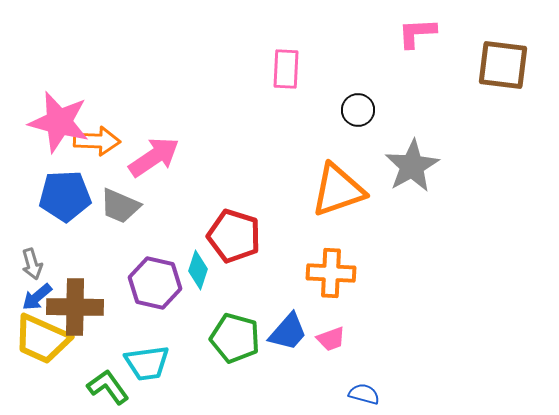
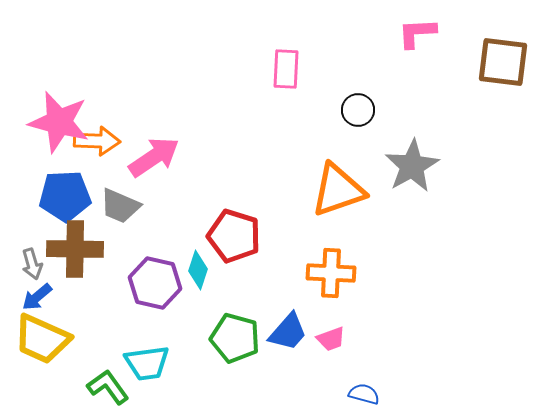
brown square: moved 3 px up
brown cross: moved 58 px up
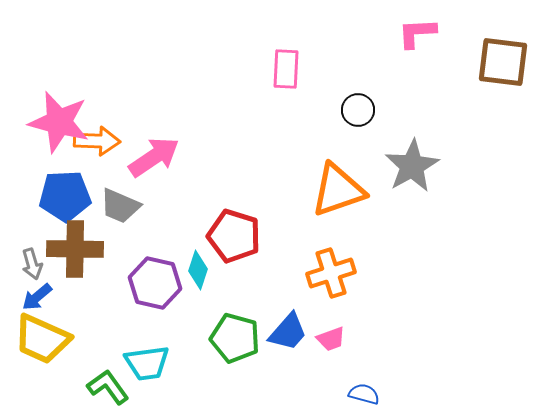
orange cross: rotated 21 degrees counterclockwise
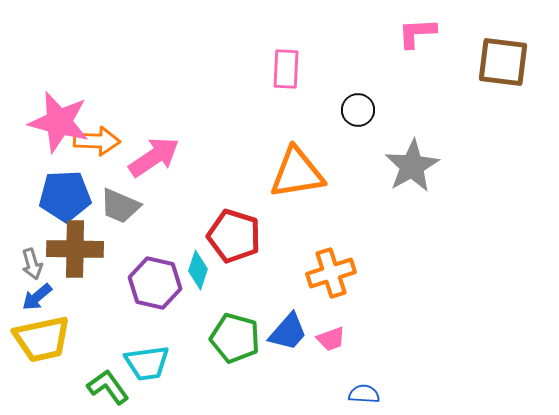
orange triangle: moved 41 px left, 17 px up; rotated 10 degrees clockwise
yellow trapezoid: rotated 36 degrees counterclockwise
blue semicircle: rotated 12 degrees counterclockwise
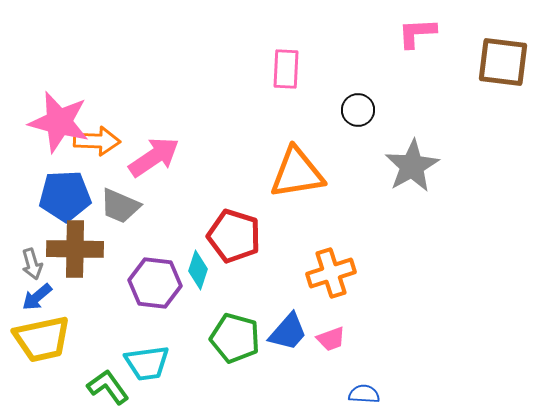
purple hexagon: rotated 6 degrees counterclockwise
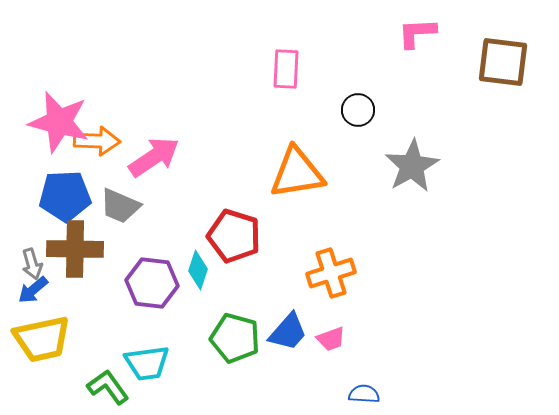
purple hexagon: moved 3 px left
blue arrow: moved 4 px left, 7 px up
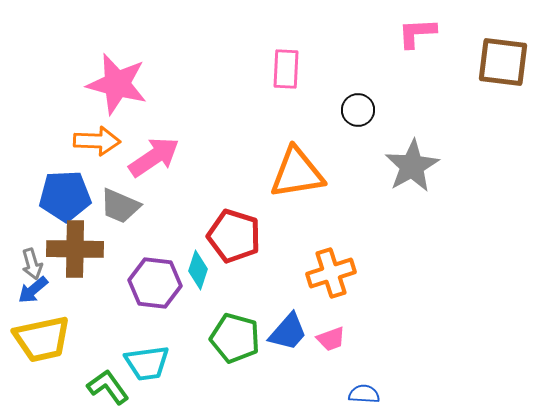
pink star: moved 58 px right, 38 px up
purple hexagon: moved 3 px right
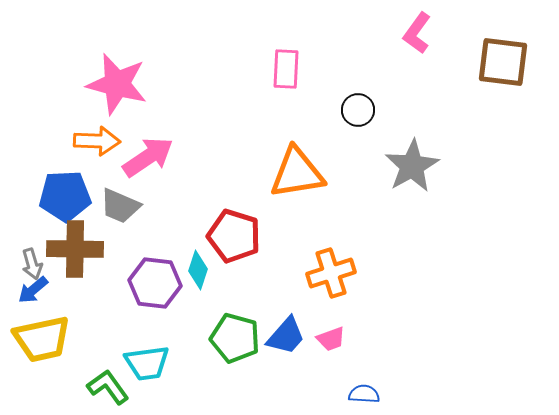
pink L-shape: rotated 51 degrees counterclockwise
pink arrow: moved 6 px left
blue trapezoid: moved 2 px left, 4 px down
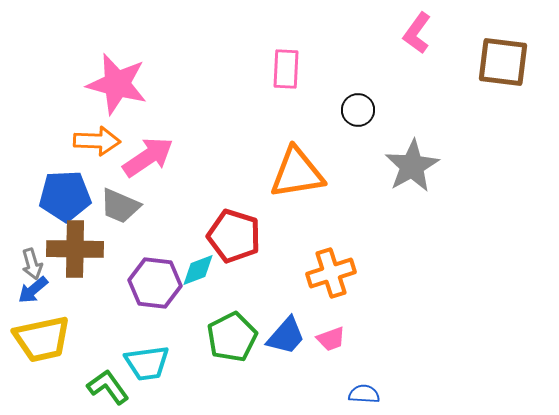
cyan diamond: rotated 51 degrees clockwise
green pentagon: moved 3 px left, 1 px up; rotated 30 degrees clockwise
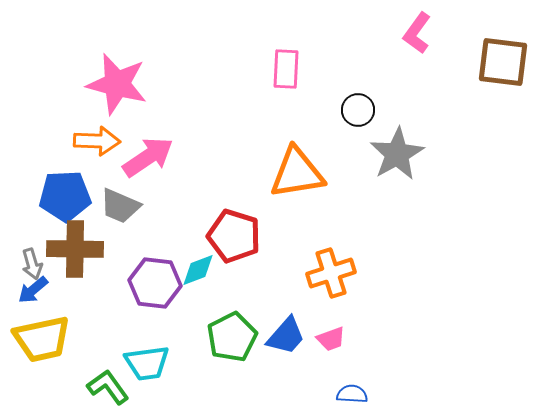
gray star: moved 15 px left, 12 px up
blue semicircle: moved 12 px left
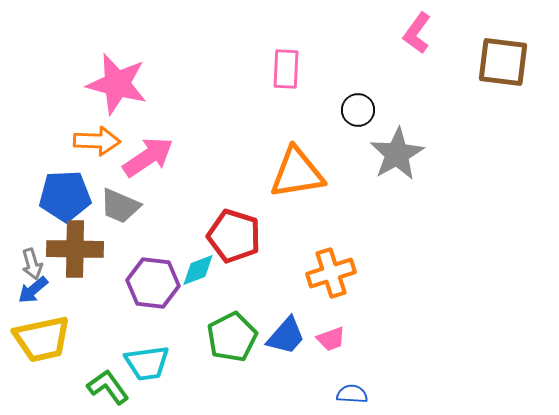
purple hexagon: moved 2 px left
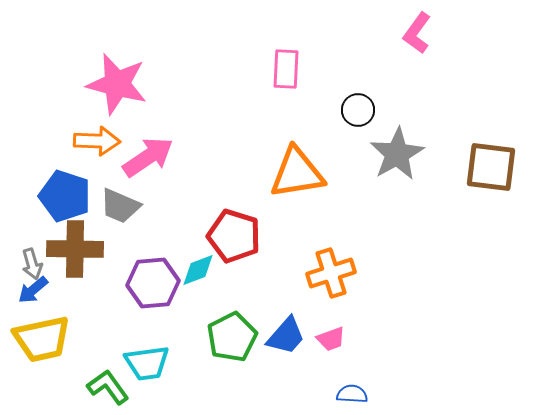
brown square: moved 12 px left, 105 px down
blue pentagon: rotated 21 degrees clockwise
purple hexagon: rotated 12 degrees counterclockwise
